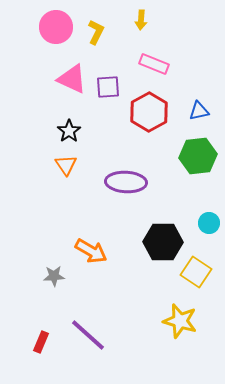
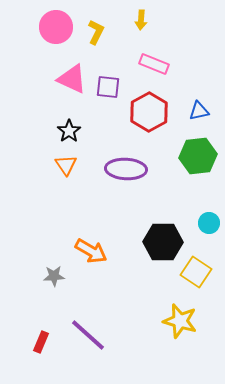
purple square: rotated 10 degrees clockwise
purple ellipse: moved 13 px up
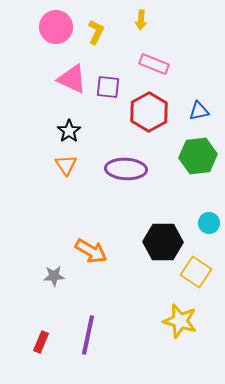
purple line: rotated 60 degrees clockwise
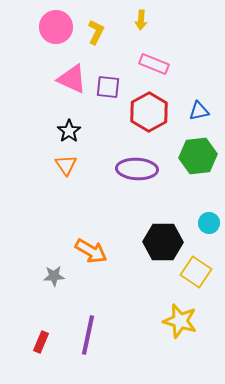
purple ellipse: moved 11 px right
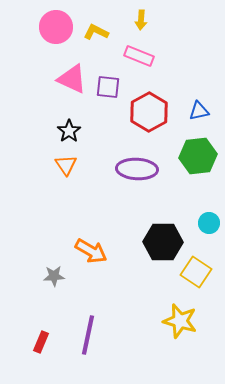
yellow L-shape: rotated 90 degrees counterclockwise
pink rectangle: moved 15 px left, 8 px up
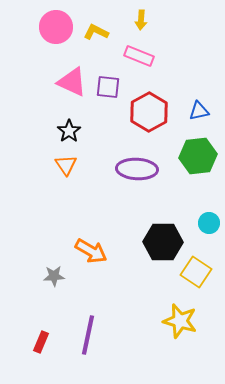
pink triangle: moved 3 px down
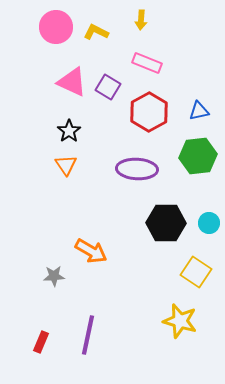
pink rectangle: moved 8 px right, 7 px down
purple square: rotated 25 degrees clockwise
black hexagon: moved 3 px right, 19 px up
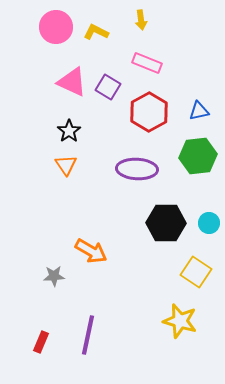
yellow arrow: rotated 12 degrees counterclockwise
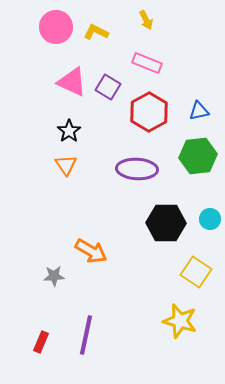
yellow arrow: moved 5 px right; rotated 18 degrees counterclockwise
cyan circle: moved 1 px right, 4 px up
purple line: moved 2 px left
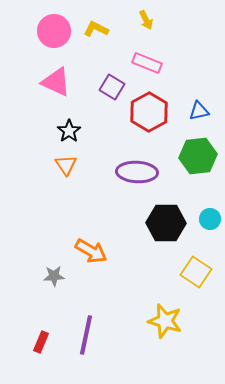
pink circle: moved 2 px left, 4 px down
yellow L-shape: moved 3 px up
pink triangle: moved 16 px left
purple square: moved 4 px right
purple ellipse: moved 3 px down
yellow star: moved 15 px left
